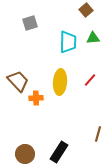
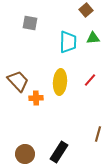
gray square: rotated 28 degrees clockwise
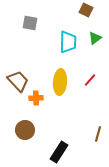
brown square: rotated 24 degrees counterclockwise
green triangle: moved 2 px right; rotated 32 degrees counterclockwise
brown circle: moved 24 px up
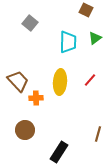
gray square: rotated 28 degrees clockwise
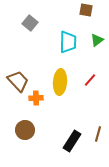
brown square: rotated 16 degrees counterclockwise
green triangle: moved 2 px right, 2 px down
black rectangle: moved 13 px right, 11 px up
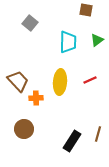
red line: rotated 24 degrees clockwise
brown circle: moved 1 px left, 1 px up
